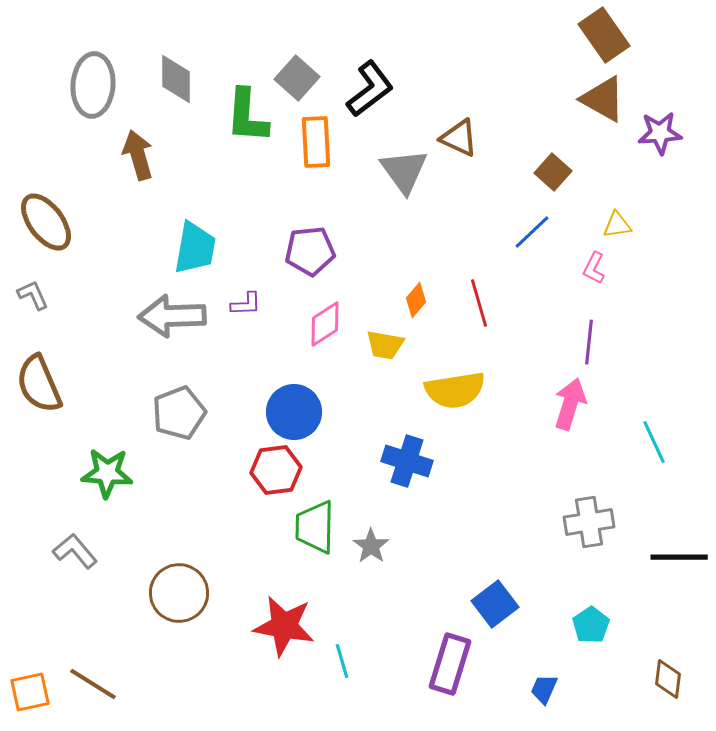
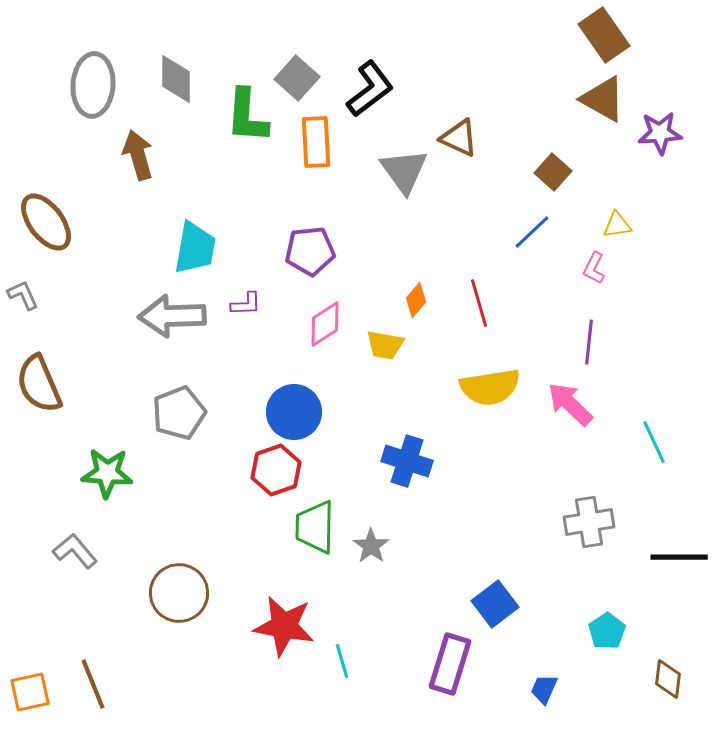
gray L-shape at (33, 295): moved 10 px left
yellow semicircle at (455, 390): moved 35 px right, 3 px up
pink arrow at (570, 404): rotated 63 degrees counterclockwise
red hexagon at (276, 470): rotated 12 degrees counterclockwise
cyan pentagon at (591, 625): moved 16 px right, 6 px down
brown line at (93, 684): rotated 36 degrees clockwise
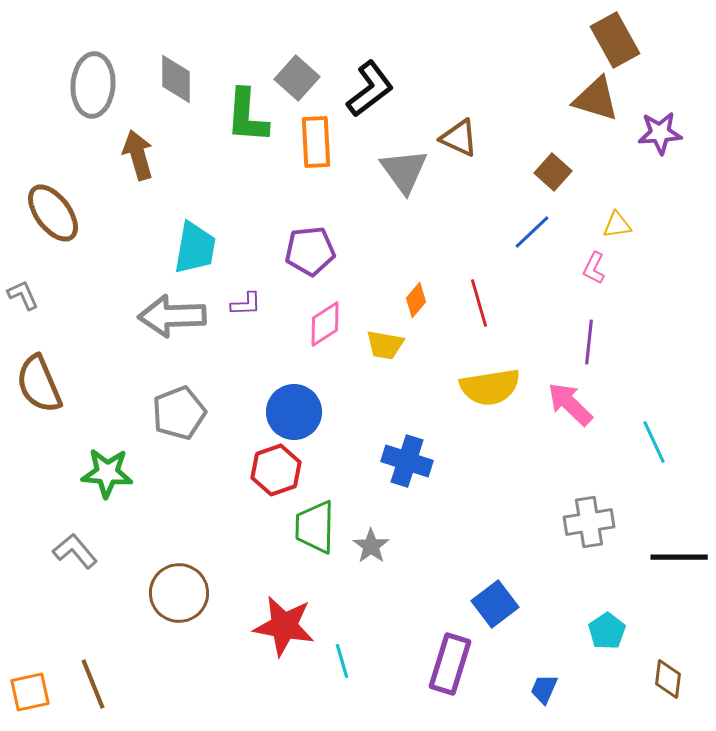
brown rectangle at (604, 35): moved 11 px right, 5 px down; rotated 6 degrees clockwise
brown triangle at (603, 99): moved 7 px left; rotated 12 degrees counterclockwise
brown ellipse at (46, 222): moved 7 px right, 9 px up
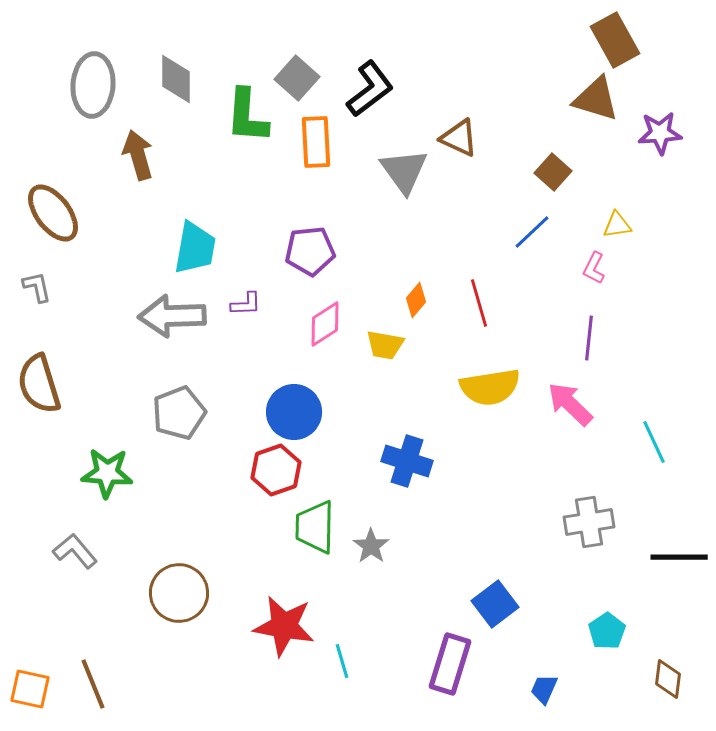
gray L-shape at (23, 295): moved 14 px right, 8 px up; rotated 12 degrees clockwise
purple line at (589, 342): moved 4 px up
brown semicircle at (39, 384): rotated 6 degrees clockwise
orange square at (30, 692): moved 3 px up; rotated 24 degrees clockwise
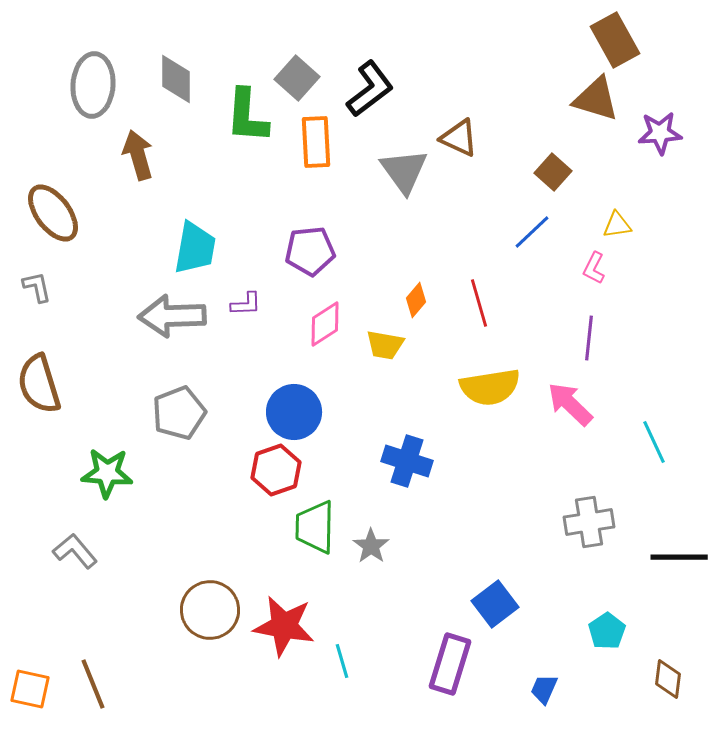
brown circle at (179, 593): moved 31 px right, 17 px down
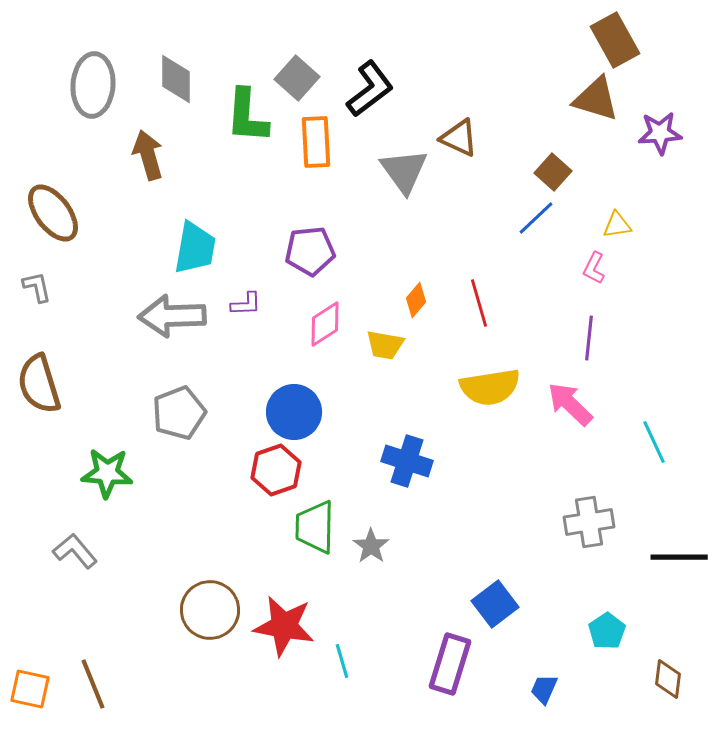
brown arrow at (138, 155): moved 10 px right
blue line at (532, 232): moved 4 px right, 14 px up
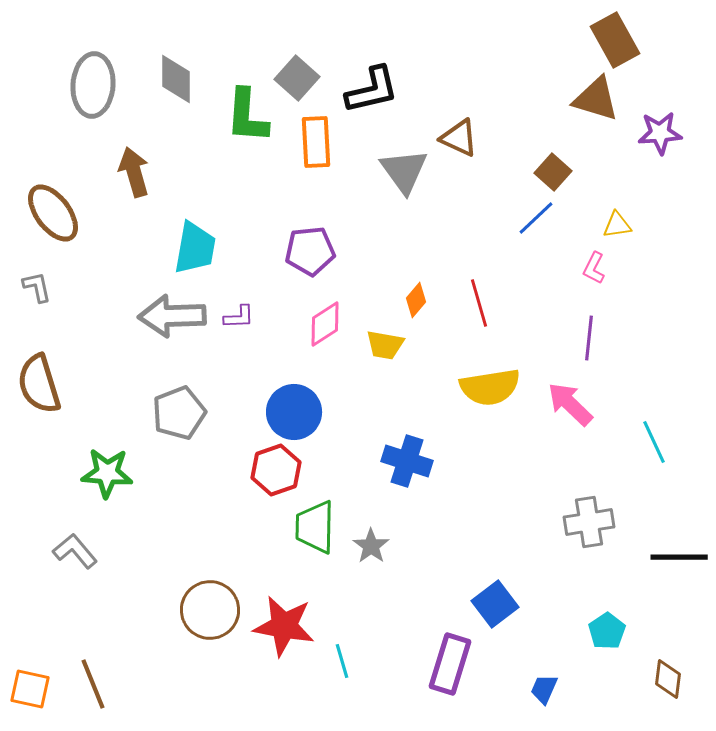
black L-shape at (370, 89): moved 2 px right, 1 px down; rotated 24 degrees clockwise
brown arrow at (148, 155): moved 14 px left, 17 px down
purple L-shape at (246, 304): moved 7 px left, 13 px down
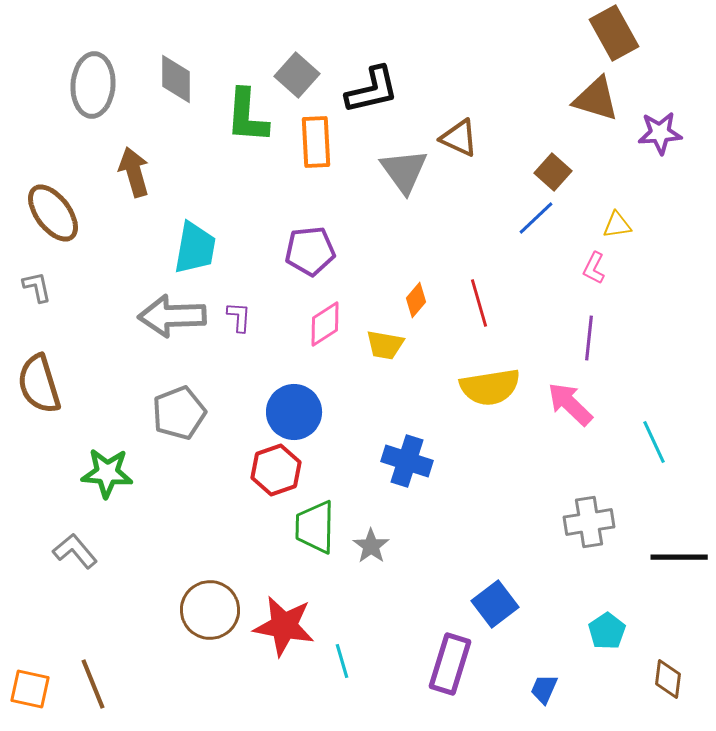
brown rectangle at (615, 40): moved 1 px left, 7 px up
gray square at (297, 78): moved 3 px up
purple L-shape at (239, 317): rotated 84 degrees counterclockwise
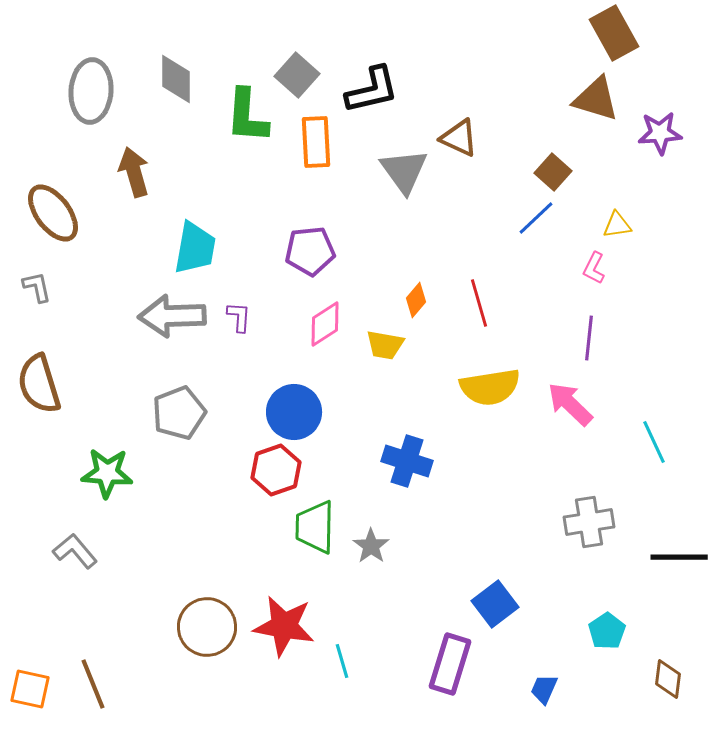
gray ellipse at (93, 85): moved 2 px left, 6 px down
brown circle at (210, 610): moved 3 px left, 17 px down
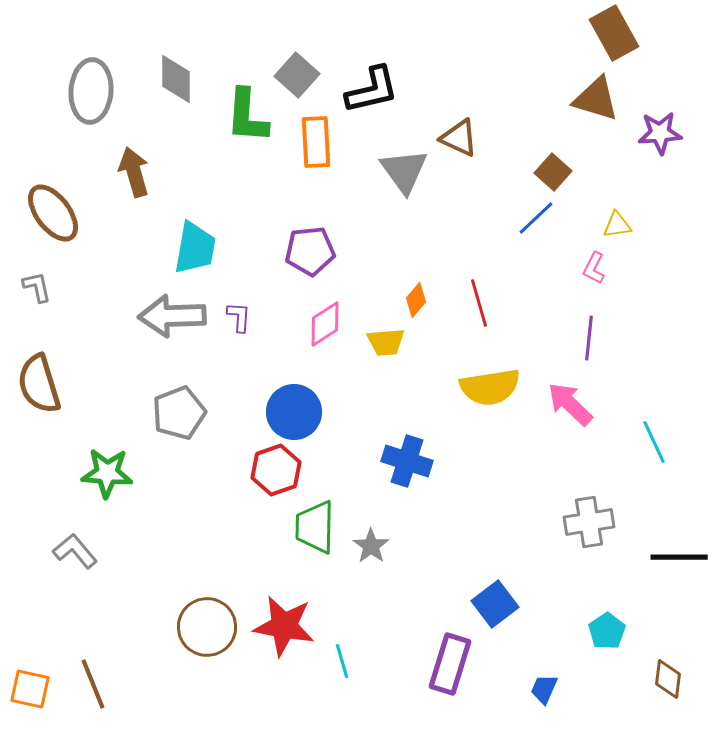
yellow trapezoid at (385, 345): moved 1 px right, 3 px up; rotated 15 degrees counterclockwise
